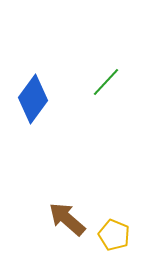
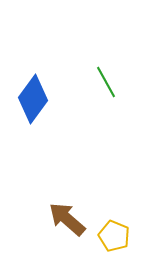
green line: rotated 72 degrees counterclockwise
yellow pentagon: moved 1 px down
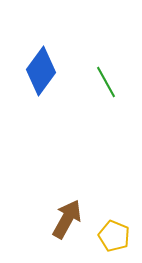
blue diamond: moved 8 px right, 28 px up
brown arrow: rotated 78 degrees clockwise
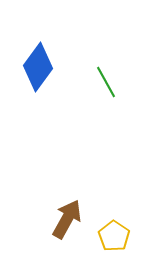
blue diamond: moved 3 px left, 4 px up
yellow pentagon: rotated 12 degrees clockwise
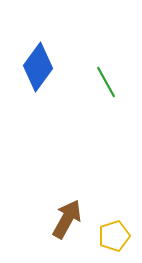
yellow pentagon: rotated 20 degrees clockwise
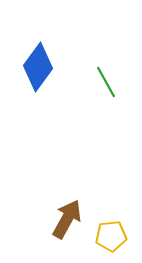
yellow pentagon: moved 3 px left; rotated 12 degrees clockwise
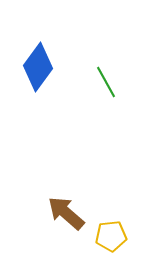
brown arrow: moved 1 px left, 6 px up; rotated 78 degrees counterclockwise
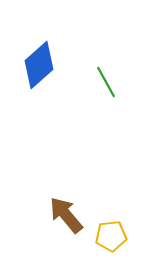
blue diamond: moved 1 px right, 2 px up; rotated 12 degrees clockwise
brown arrow: moved 2 px down; rotated 9 degrees clockwise
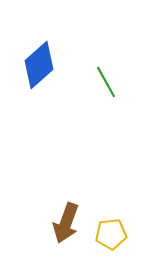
brown arrow: moved 8 px down; rotated 120 degrees counterclockwise
yellow pentagon: moved 2 px up
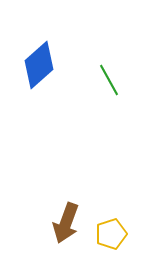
green line: moved 3 px right, 2 px up
yellow pentagon: rotated 12 degrees counterclockwise
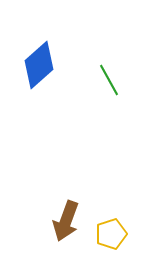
brown arrow: moved 2 px up
